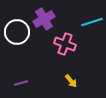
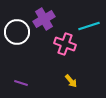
cyan line: moved 3 px left, 4 px down
purple line: rotated 32 degrees clockwise
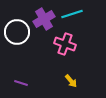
cyan line: moved 17 px left, 12 px up
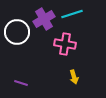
pink cross: rotated 10 degrees counterclockwise
yellow arrow: moved 3 px right, 4 px up; rotated 24 degrees clockwise
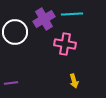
cyan line: rotated 15 degrees clockwise
white circle: moved 2 px left
yellow arrow: moved 4 px down
purple line: moved 10 px left; rotated 24 degrees counterclockwise
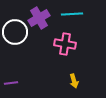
purple cross: moved 5 px left, 1 px up
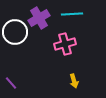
pink cross: rotated 25 degrees counterclockwise
purple line: rotated 56 degrees clockwise
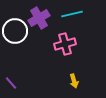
cyan line: rotated 10 degrees counterclockwise
white circle: moved 1 px up
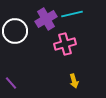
purple cross: moved 7 px right, 1 px down
